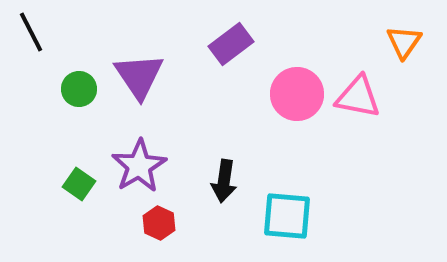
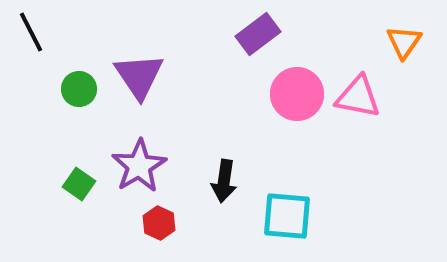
purple rectangle: moved 27 px right, 10 px up
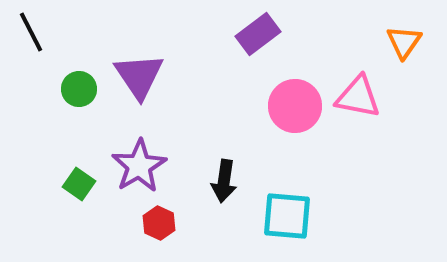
pink circle: moved 2 px left, 12 px down
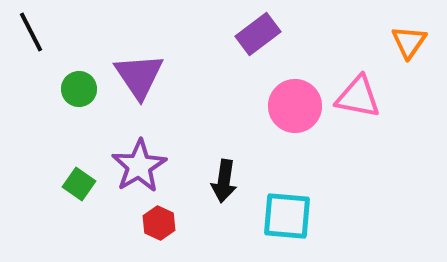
orange triangle: moved 5 px right
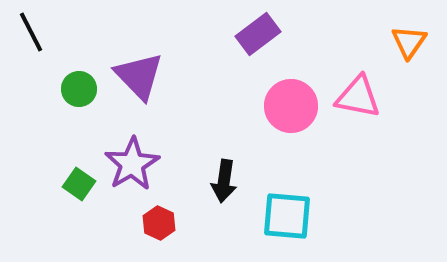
purple triangle: rotated 10 degrees counterclockwise
pink circle: moved 4 px left
purple star: moved 7 px left, 2 px up
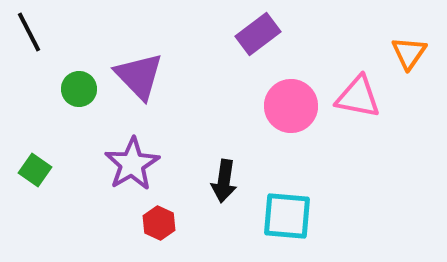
black line: moved 2 px left
orange triangle: moved 11 px down
green square: moved 44 px left, 14 px up
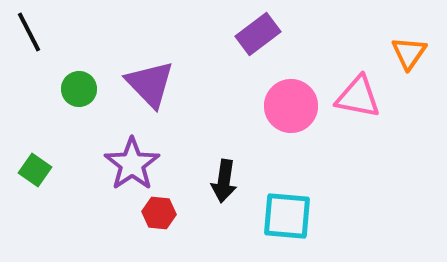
purple triangle: moved 11 px right, 8 px down
purple star: rotated 4 degrees counterclockwise
red hexagon: moved 10 px up; rotated 20 degrees counterclockwise
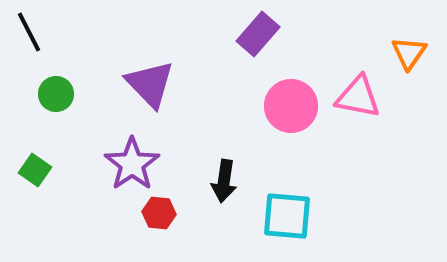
purple rectangle: rotated 12 degrees counterclockwise
green circle: moved 23 px left, 5 px down
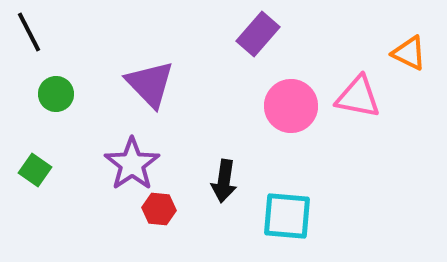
orange triangle: rotated 39 degrees counterclockwise
red hexagon: moved 4 px up
